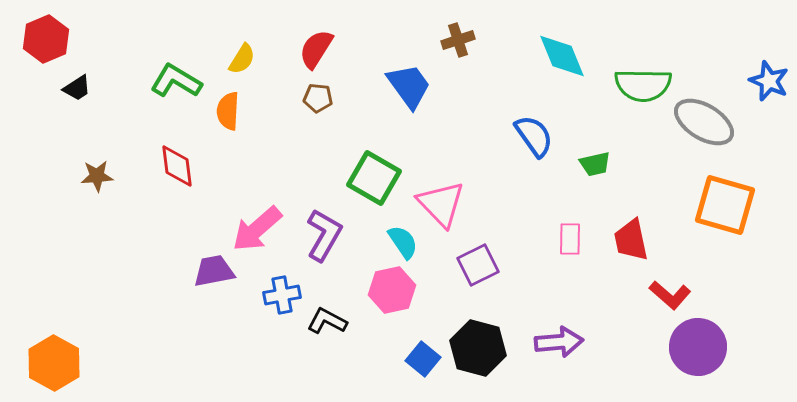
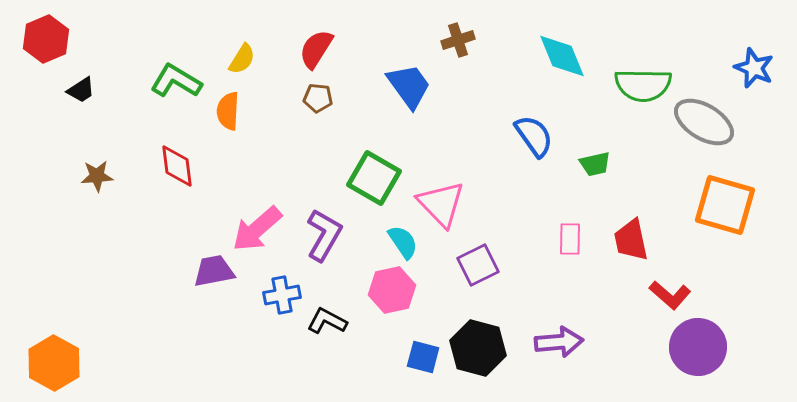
blue star: moved 15 px left, 13 px up
black trapezoid: moved 4 px right, 2 px down
blue square: moved 2 px up; rotated 24 degrees counterclockwise
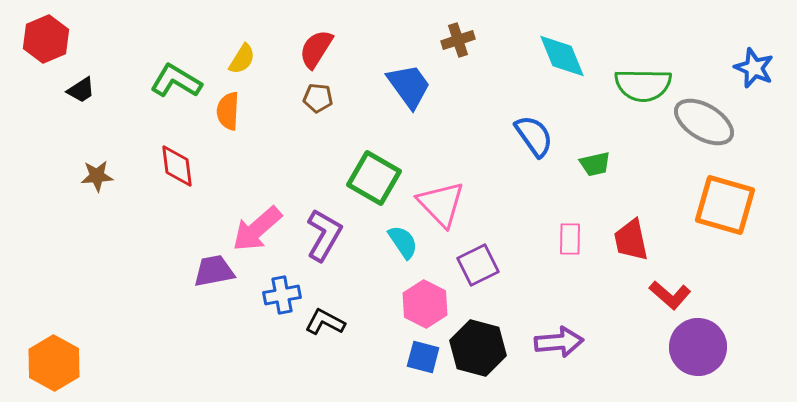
pink hexagon: moved 33 px right, 14 px down; rotated 21 degrees counterclockwise
black L-shape: moved 2 px left, 1 px down
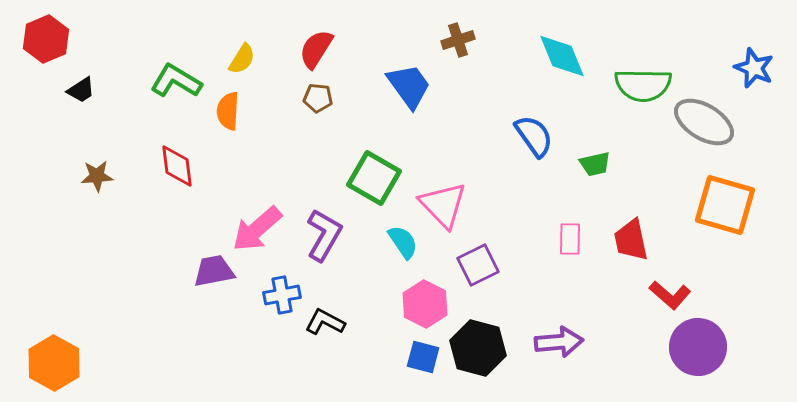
pink triangle: moved 2 px right, 1 px down
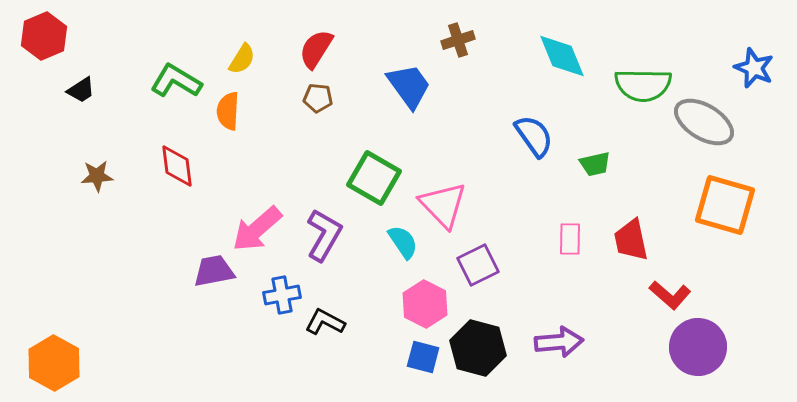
red hexagon: moved 2 px left, 3 px up
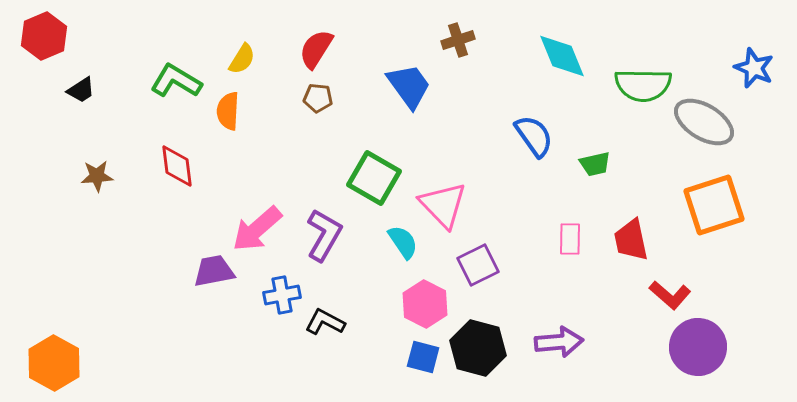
orange square: moved 11 px left; rotated 34 degrees counterclockwise
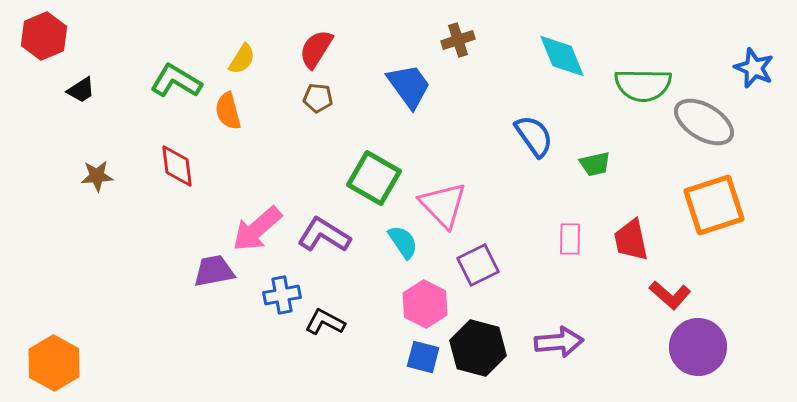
orange semicircle: rotated 18 degrees counterclockwise
purple L-shape: rotated 88 degrees counterclockwise
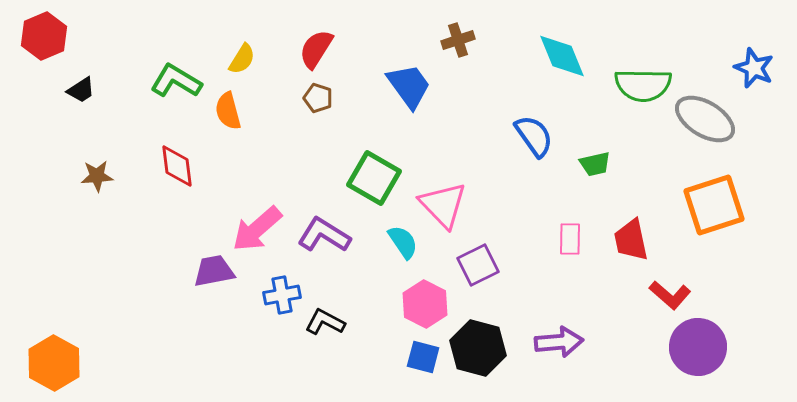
brown pentagon: rotated 12 degrees clockwise
gray ellipse: moved 1 px right, 3 px up
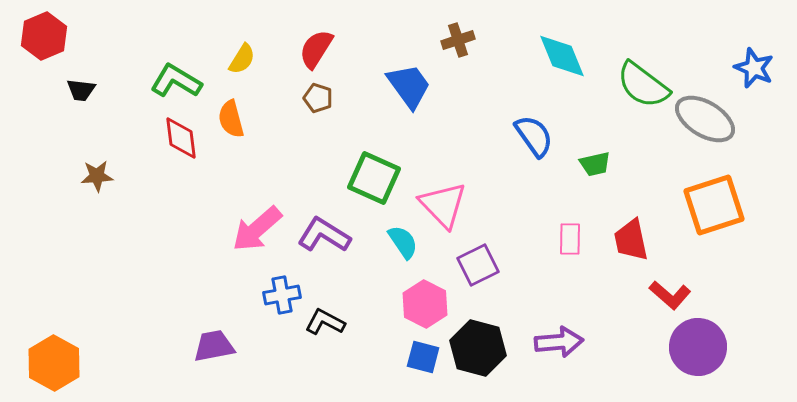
green semicircle: rotated 36 degrees clockwise
black trapezoid: rotated 40 degrees clockwise
orange semicircle: moved 3 px right, 8 px down
red diamond: moved 4 px right, 28 px up
green square: rotated 6 degrees counterclockwise
purple trapezoid: moved 75 px down
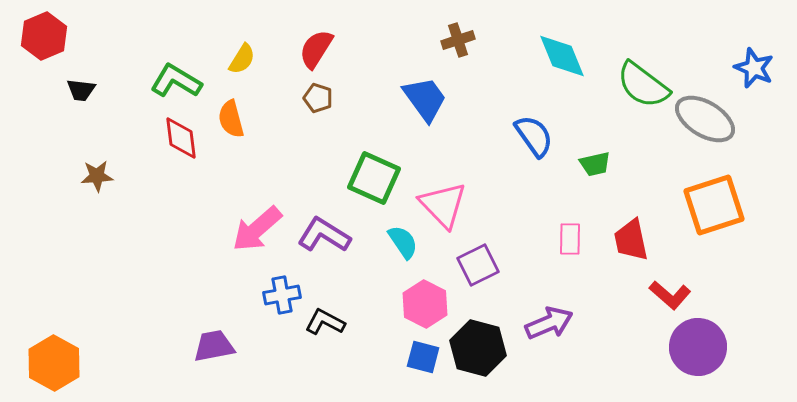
blue trapezoid: moved 16 px right, 13 px down
purple arrow: moved 10 px left, 19 px up; rotated 18 degrees counterclockwise
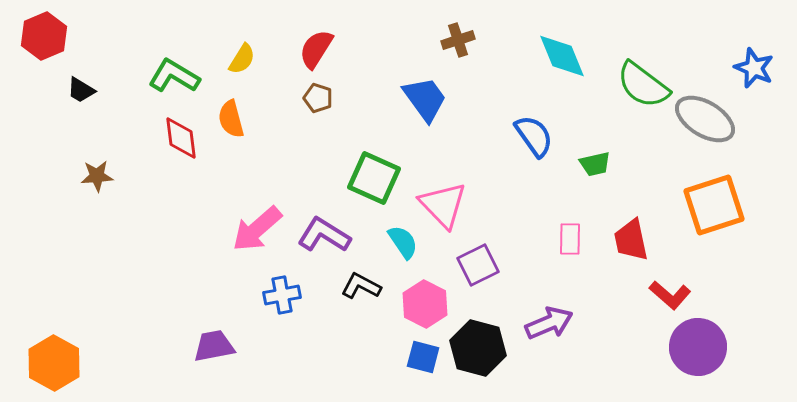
green L-shape: moved 2 px left, 5 px up
black trapezoid: rotated 24 degrees clockwise
black L-shape: moved 36 px right, 36 px up
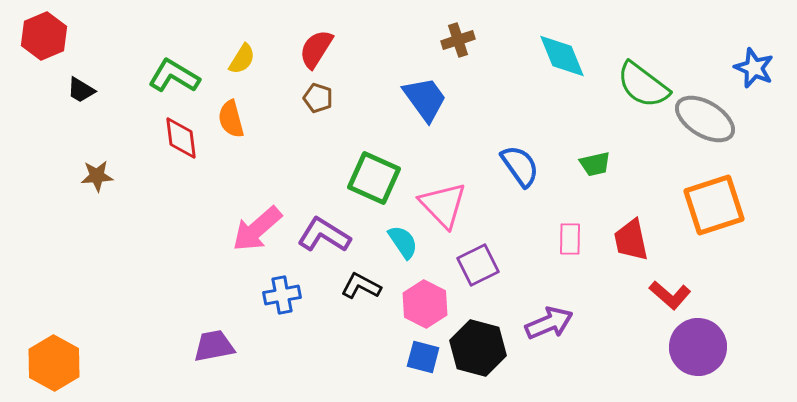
blue semicircle: moved 14 px left, 30 px down
